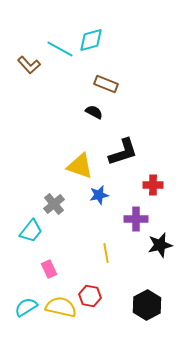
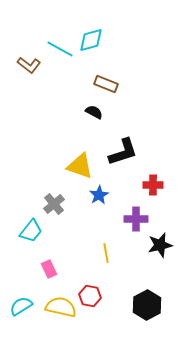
brown L-shape: rotated 10 degrees counterclockwise
blue star: rotated 18 degrees counterclockwise
cyan semicircle: moved 5 px left, 1 px up
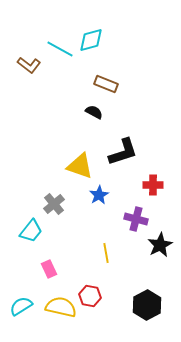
purple cross: rotated 15 degrees clockwise
black star: rotated 15 degrees counterclockwise
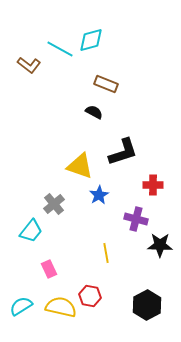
black star: rotated 30 degrees clockwise
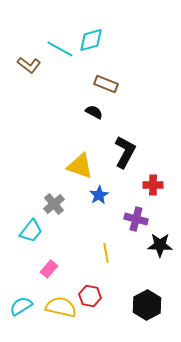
black L-shape: moved 2 px right; rotated 44 degrees counterclockwise
pink rectangle: rotated 66 degrees clockwise
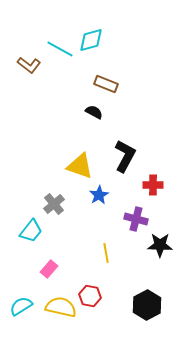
black L-shape: moved 4 px down
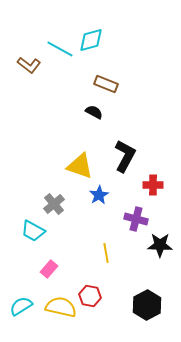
cyan trapezoid: moved 2 px right; rotated 80 degrees clockwise
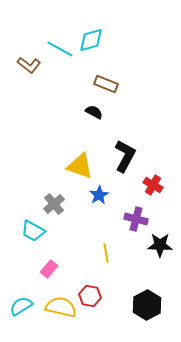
red cross: rotated 30 degrees clockwise
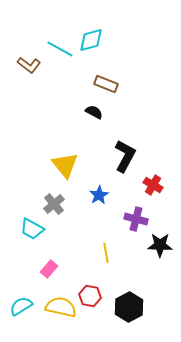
yellow triangle: moved 15 px left, 1 px up; rotated 32 degrees clockwise
cyan trapezoid: moved 1 px left, 2 px up
black hexagon: moved 18 px left, 2 px down
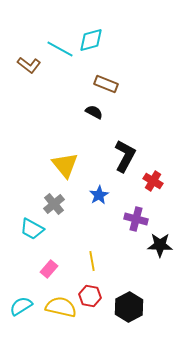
red cross: moved 4 px up
yellow line: moved 14 px left, 8 px down
